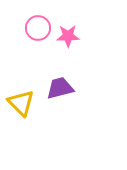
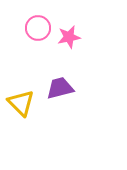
pink star: moved 1 px right, 1 px down; rotated 10 degrees counterclockwise
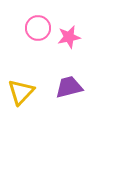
purple trapezoid: moved 9 px right, 1 px up
yellow triangle: moved 11 px up; rotated 28 degrees clockwise
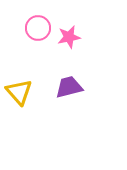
yellow triangle: moved 2 px left; rotated 24 degrees counterclockwise
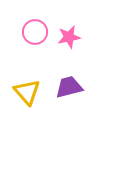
pink circle: moved 3 px left, 4 px down
yellow triangle: moved 8 px right
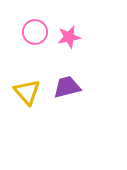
purple trapezoid: moved 2 px left
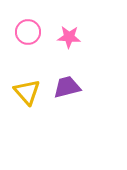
pink circle: moved 7 px left
pink star: rotated 15 degrees clockwise
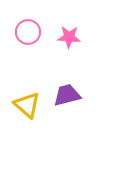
purple trapezoid: moved 8 px down
yellow triangle: moved 13 px down; rotated 8 degrees counterclockwise
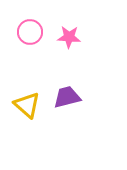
pink circle: moved 2 px right
purple trapezoid: moved 2 px down
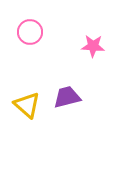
pink star: moved 24 px right, 9 px down
